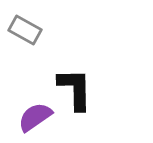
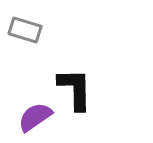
gray rectangle: rotated 12 degrees counterclockwise
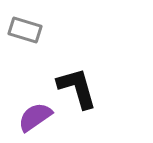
black L-shape: moved 2 px right, 1 px up; rotated 15 degrees counterclockwise
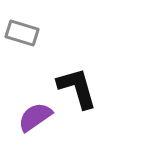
gray rectangle: moved 3 px left, 3 px down
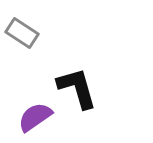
gray rectangle: rotated 16 degrees clockwise
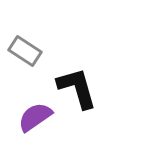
gray rectangle: moved 3 px right, 18 px down
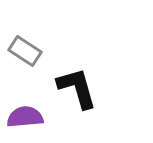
purple semicircle: moved 10 px left; rotated 30 degrees clockwise
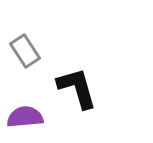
gray rectangle: rotated 24 degrees clockwise
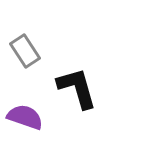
purple semicircle: rotated 24 degrees clockwise
